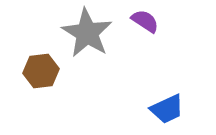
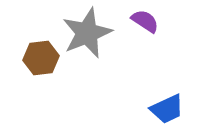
gray star: rotated 18 degrees clockwise
brown hexagon: moved 13 px up
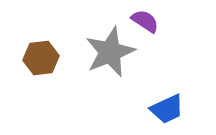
gray star: moved 23 px right, 19 px down
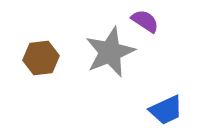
blue trapezoid: moved 1 px left, 1 px down
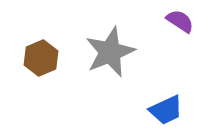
purple semicircle: moved 35 px right
brown hexagon: rotated 16 degrees counterclockwise
